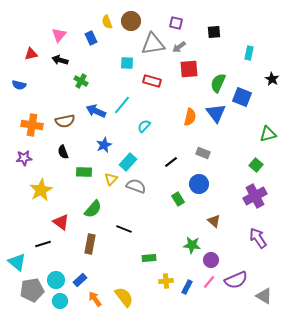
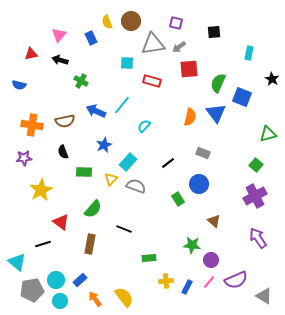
black line at (171, 162): moved 3 px left, 1 px down
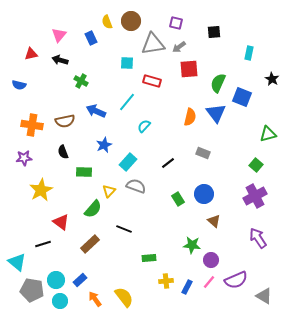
cyan line at (122, 105): moved 5 px right, 3 px up
yellow triangle at (111, 179): moved 2 px left, 12 px down
blue circle at (199, 184): moved 5 px right, 10 px down
brown rectangle at (90, 244): rotated 36 degrees clockwise
gray pentagon at (32, 290): rotated 20 degrees clockwise
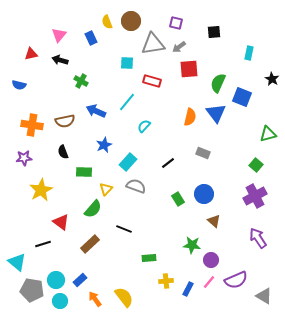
yellow triangle at (109, 191): moved 3 px left, 2 px up
blue rectangle at (187, 287): moved 1 px right, 2 px down
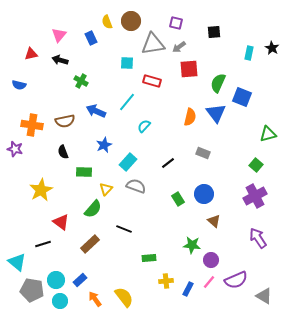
black star at (272, 79): moved 31 px up
purple star at (24, 158): moved 9 px left, 9 px up; rotated 21 degrees clockwise
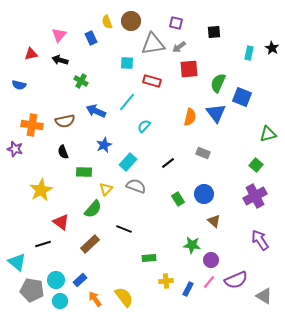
purple arrow at (258, 238): moved 2 px right, 2 px down
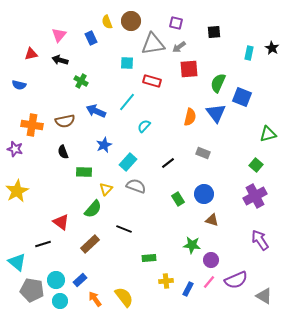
yellow star at (41, 190): moved 24 px left, 1 px down
brown triangle at (214, 221): moved 2 px left, 1 px up; rotated 24 degrees counterclockwise
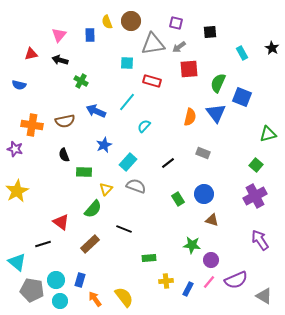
black square at (214, 32): moved 4 px left
blue rectangle at (91, 38): moved 1 px left, 3 px up; rotated 24 degrees clockwise
cyan rectangle at (249, 53): moved 7 px left; rotated 40 degrees counterclockwise
black semicircle at (63, 152): moved 1 px right, 3 px down
blue rectangle at (80, 280): rotated 32 degrees counterclockwise
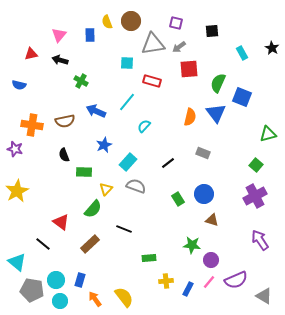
black square at (210, 32): moved 2 px right, 1 px up
black line at (43, 244): rotated 56 degrees clockwise
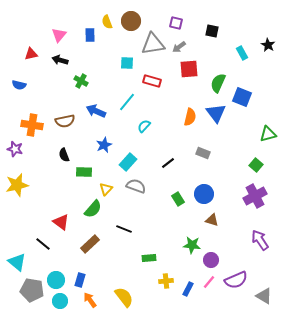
black square at (212, 31): rotated 16 degrees clockwise
black star at (272, 48): moved 4 px left, 3 px up
yellow star at (17, 191): moved 6 px up; rotated 15 degrees clockwise
orange arrow at (95, 299): moved 5 px left, 1 px down
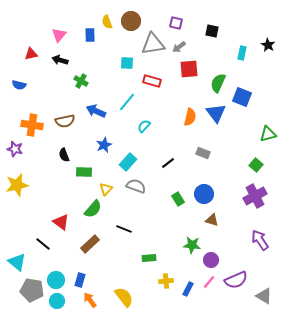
cyan rectangle at (242, 53): rotated 40 degrees clockwise
cyan circle at (60, 301): moved 3 px left
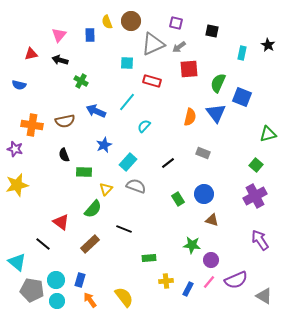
gray triangle at (153, 44): rotated 15 degrees counterclockwise
